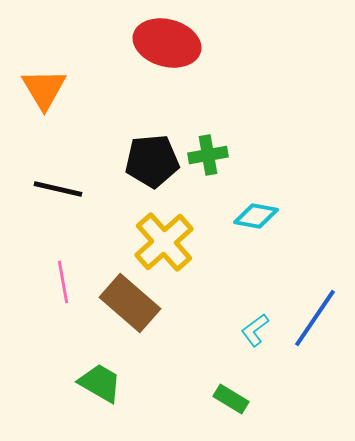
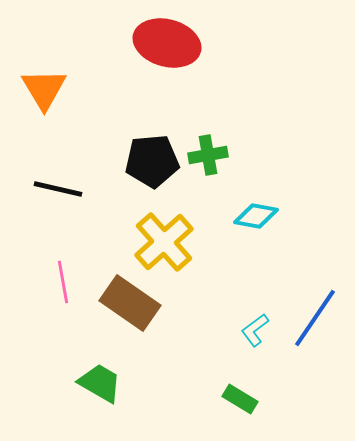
brown rectangle: rotated 6 degrees counterclockwise
green rectangle: moved 9 px right
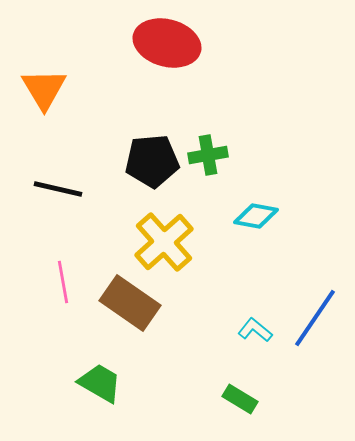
cyan L-shape: rotated 76 degrees clockwise
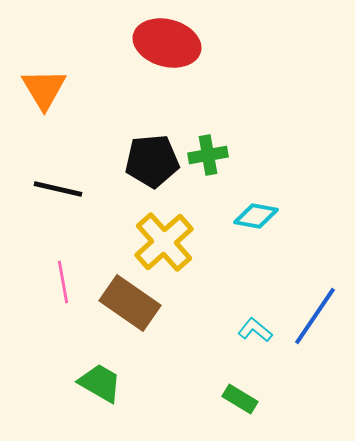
blue line: moved 2 px up
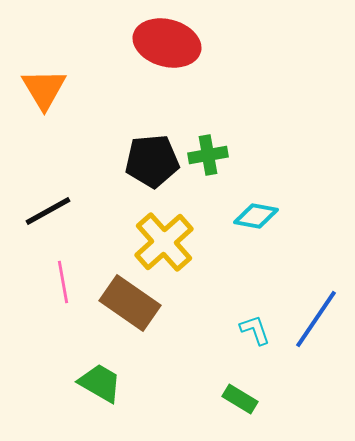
black line: moved 10 px left, 22 px down; rotated 42 degrees counterclockwise
blue line: moved 1 px right, 3 px down
cyan L-shape: rotated 32 degrees clockwise
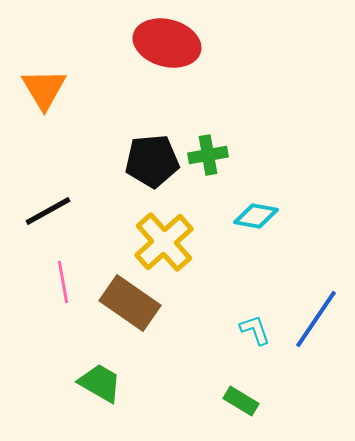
green rectangle: moved 1 px right, 2 px down
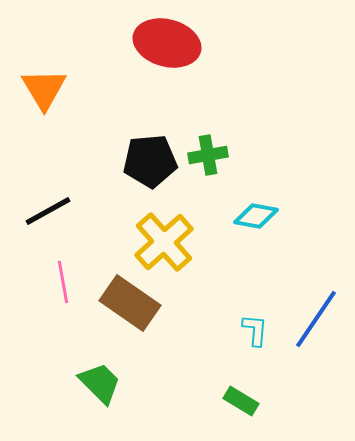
black pentagon: moved 2 px left
cyan L-shape: rotated 24 degrees clockwise
green trapezoid: rotated 15 degrees clockwise
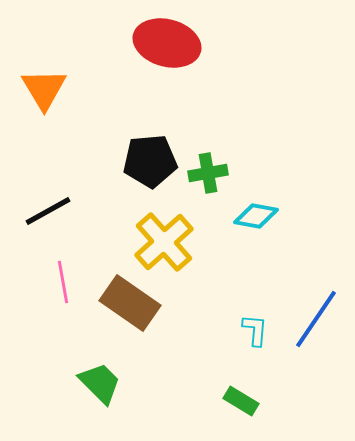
green cross: moved 18 px down
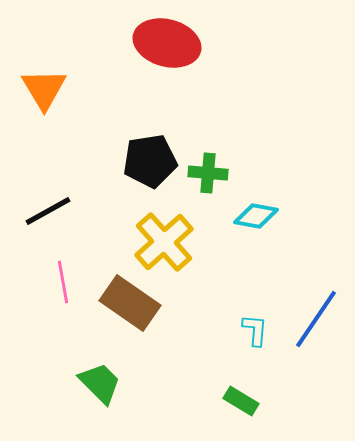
black pentagon: rotated 4 degrees counterclockwise
green cross: rotated 15 degrees clockwise
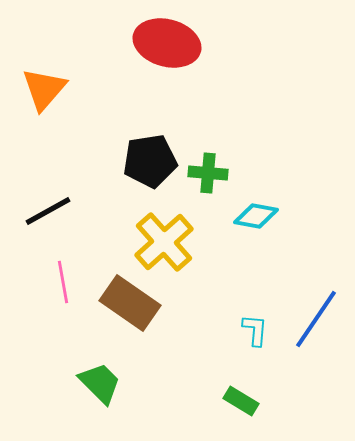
orange triangle: rotated 12 degrees clockwise
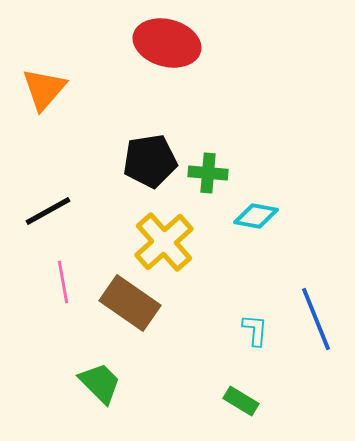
blue line: rotated 56 degrees counterclockwise
